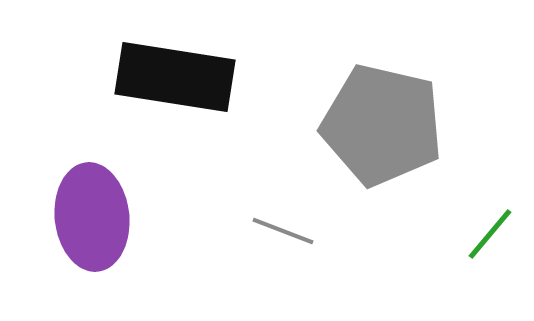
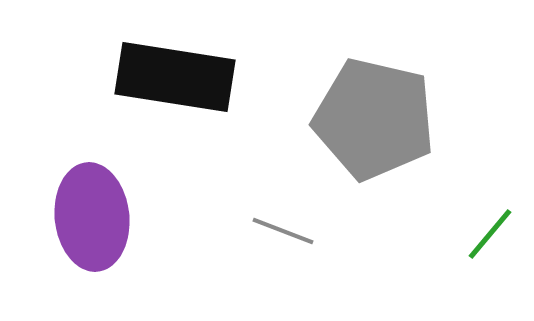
gray pentagon: moved 8 px left, 6 px up
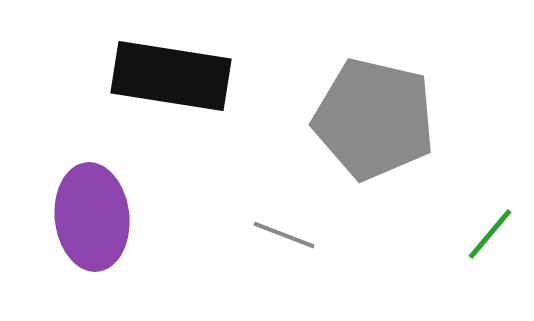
black rectangle: moved 4 px left, 1 px up
gray line: moved 1 px right, 4 px down
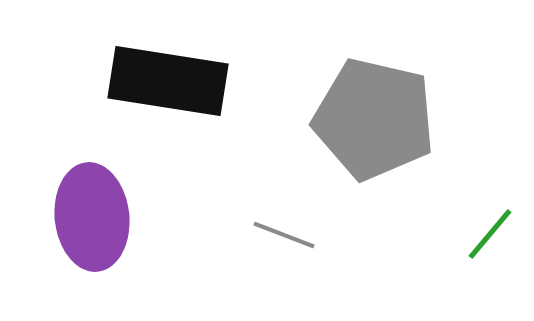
black rectangle: moved 3 px left, 5 px down
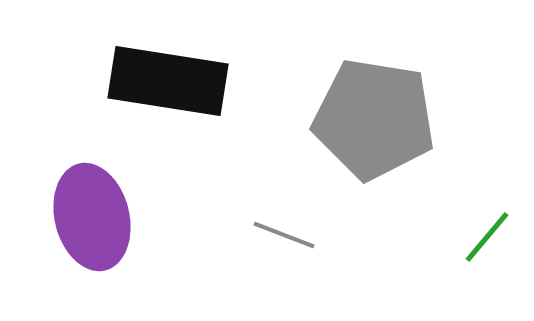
gray pentagon: rotated 4 degrees counterclockwise
purple ellipse: rotated 8 degrees counterclockwise
green line: moved 3 px left, 3 px down
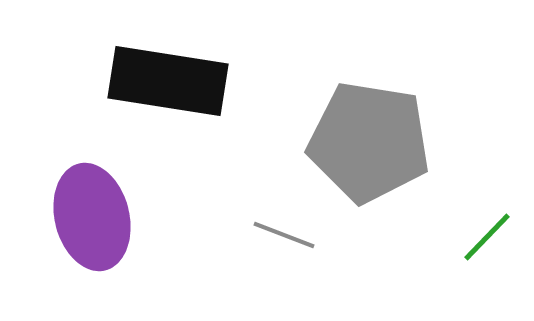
gray pentagon: moved 5 px left, 23 px down
green line: rotated 4 degrees clockwise
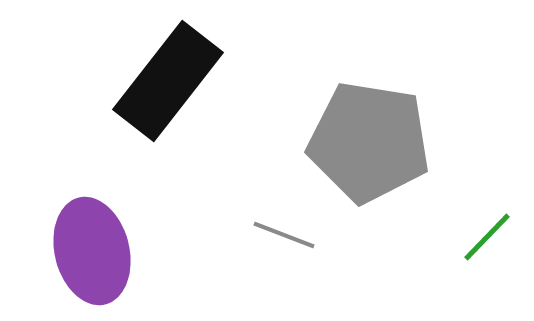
black rectangle: rotated 61 degrees counterclockwise
purple ellipse: moved 34 px down
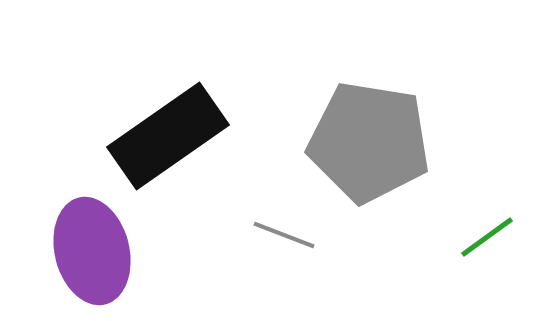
black rectangle: moved 55 px down; rotated 17 degrees clockwise
green line: rotated 10 degrees clockwise
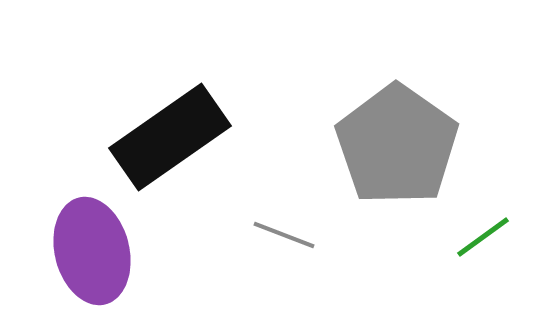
black rectangle: moved 2 px right, 1 px down
gray pentagon: moved 28 px right, 3 px down; rotated 26 degrees clockwise
green line: moved 4 px left
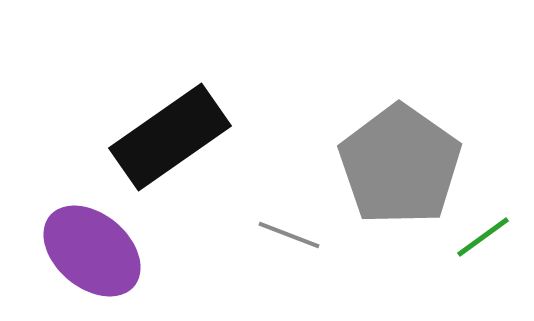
gray pentagon: moved 3 px right, 20 px down
gray line: moved 5 px right
purple ellipse: rotated 36 degrees counterclockwise
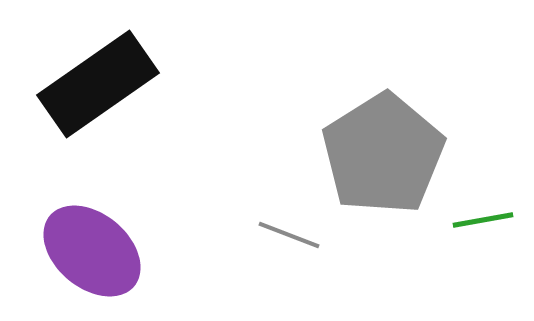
black rectangle: moved 72 px left, 53 px up
gray pentagon: moved 17 px left, 11 px up; rotated 5 degrees clockwise
green line: moved 17 px up; rotated 26 degrees clockwise
